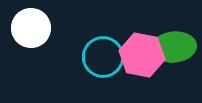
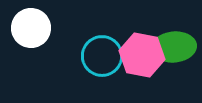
cyan circle: moved 1 px left, 1 px up
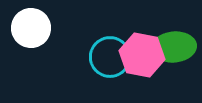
cyan circle: moved 8 px right, 1 px down
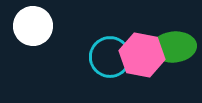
white circle: moved 2 px right, 2 px up
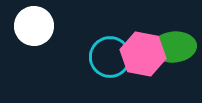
white circle: moved 1 px right
pink hexagon: moved 1 px right, 1 px up
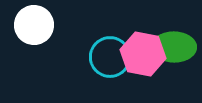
white circle: moved 1 px up
green ellipse: rotated 6 degrees clockwise
